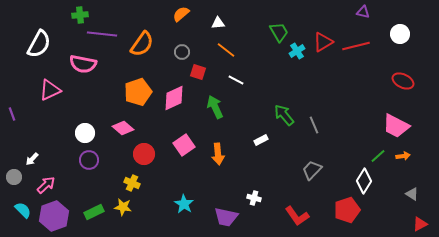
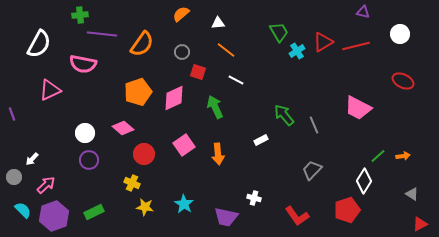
pink trapezoid at (396, 126): moved 38 px left, 18 px up
yellow star at (123, 207): moved 22 px right
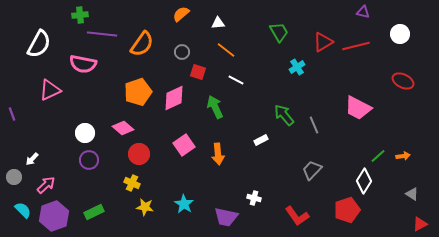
cyan cross at (297, 51): moved 16 px down
red circle at (144, 154): moved 5 px left
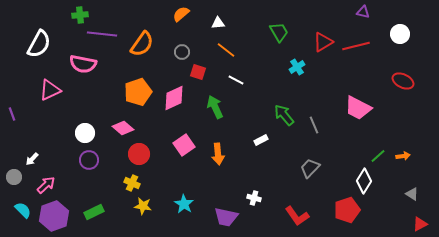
gray trapezoid at (312, 170): moved 2 px left, 2 px up
yellow star at (145, 207): moved 2 px left, 1 px up
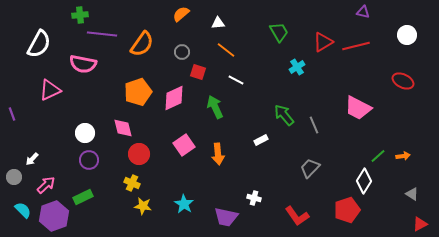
white circle at (400, 34): moved 7 px right, 1 px down
pink diamond at (123, 128): rotated 35 degrees clockwise
green rectangle at (94, 212): moved 11 px left, 15 px up
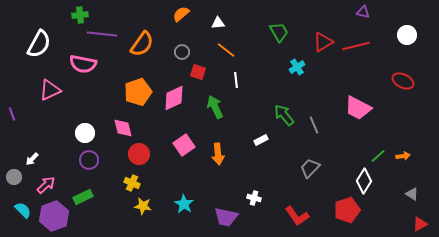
white line at (236, 80): rotated 56 degrees clockwise
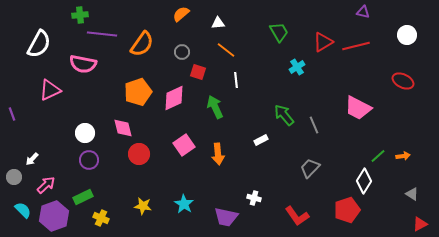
yellow cross at (132, 183): moved 31 px left, 35 px down
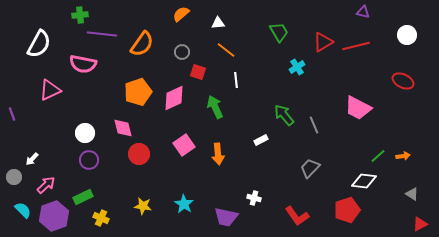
white diamond at (364, 181): rotated 65 degrees clockwise
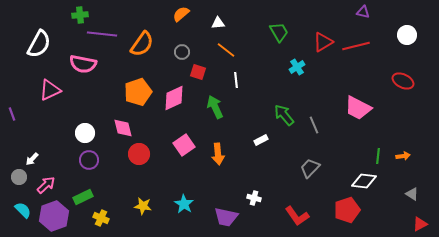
green line at (378, 156): rotated 42 degrees counterclockwise
gray circle at (14, 177): moved 5 px right
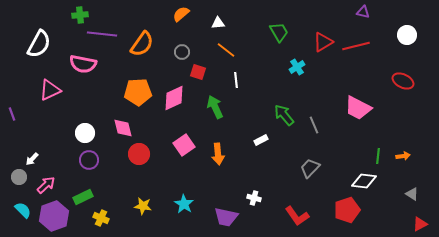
orange pentagon at (138, 92): rotated 16 degrees clockwise
